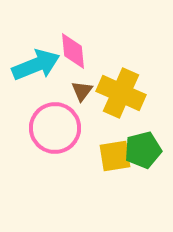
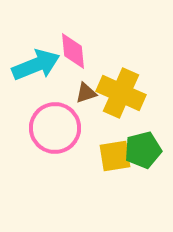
brown triangle: moved 4 px right, 2 px down; rotated 35 degrees clockwise
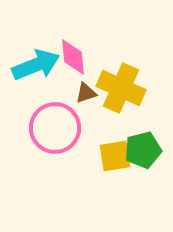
pink diamond: moved 6 px down
yellow cross: moved 5 px up
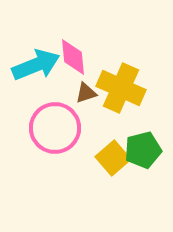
yellow square: moved 2 px left, 2 px down; rotated 32 degrees counterclockwise
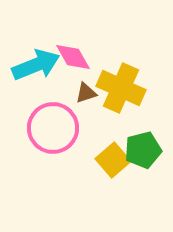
pink diamond: rotated 24 degrees counterclockwise
pink circle: moved 2 px left
yellow square: moved 2 px down
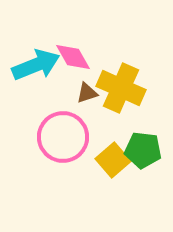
brown triangle: moved 1 px right
pink circle: moved 10 px right, 9 px down
green pentagon: rotated 21 degrees clockwise
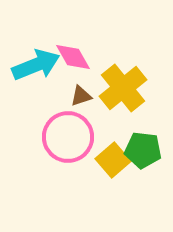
yellow cross: moved 2 px right; rotated 27 degrees clockwise
brown triangle: moved 6 px left, 3 px down
pink circle: moved 5 px right
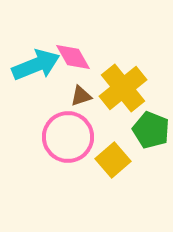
green pentagon: moved 8 px right, 20 px up; rotated 15 degrees clockwise
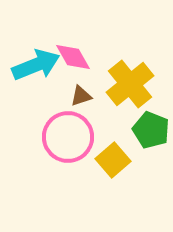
yellow cross: moved 7 px right, 4 px up
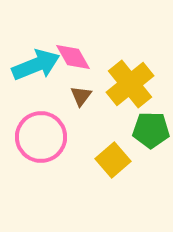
brown triangle: rotated 35 degrees counterclockwise
green pentagon: rotated 21 degrees counterclockwise
pink circle: moved 27 px left
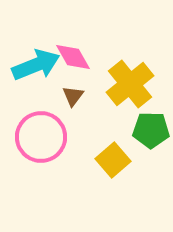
brown triangle: moved 8 px left
